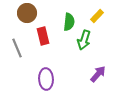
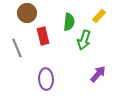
yellow rectangle: moved 2 px right
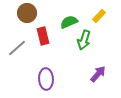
green semicircle: rotated 120 degrees counterclockwise
gray line: rotated 72 degrees clockwise
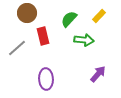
green semicircle: moved 3 px up; rotated 24 degrees counterclockwise
green arrow: rotated 102 degrees counterclockwise
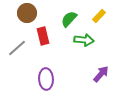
purple arrow: moved 3 px right
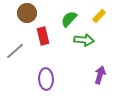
gray line: moved 2 px left, 3 px down
purple arrow: moved 1 px left, 1 px down; rotated 24 degrees counterclockwise
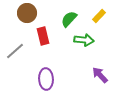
purple arrow: rotated 60 degrees counterclockwise
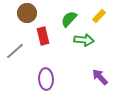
purple arrow: moved 2 px down
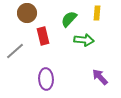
yellow rectangle: moved 2 px left, 3 px up; rotated 40 degrees counterclockwise
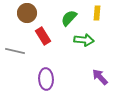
green semicircle: moved 1 px up
red rectangle: rotated 18 degrees counterclockwise
gray line: rotated 54 degrees clockwise
